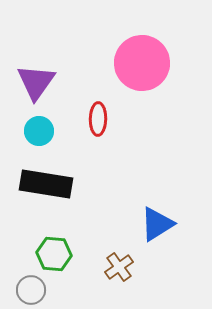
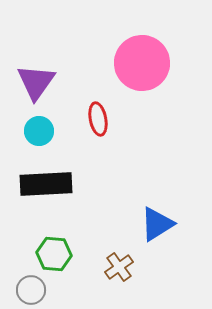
red ellipse: rotated 12 degrees counterclockwise
black rectangle: rotated 12 degrees counterclockwise
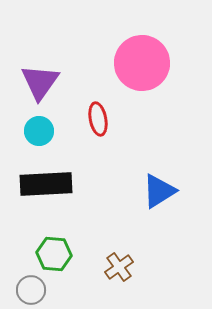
purple triangle: moved 4 px right
blue triangle: moved 2 px right, 33 px up
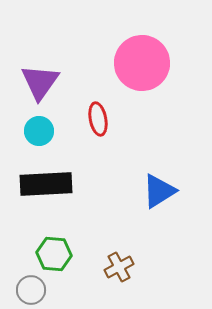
brown cross: rotated 8 degrees clockwise
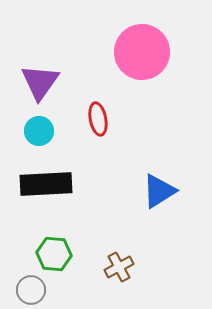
pink circle: moved 11 px up
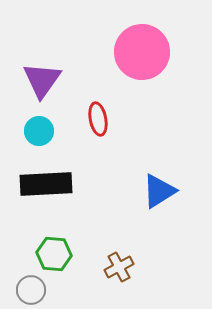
purple triangle: moved 2 px right, 2 px up
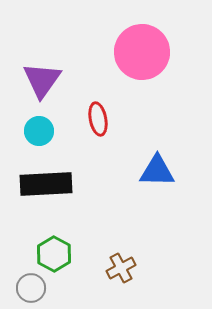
blue triangle: moved 2 px left, 20 px up; rotated 33 degrees clockwise
green hexagon: rotated 24 degrees clockwise
brown cross: moved 2 px right, 1 px down
gray circle: moved 2 px up
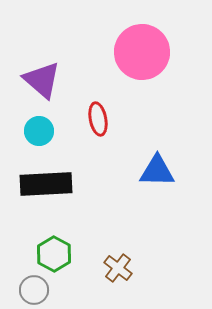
purple triangle: rotated 24 degrees counterclockwise
brown cross: moved 3 px left; rotated 24 degrees counterclockwise
gray circle: moved 3 px right, 2 px down
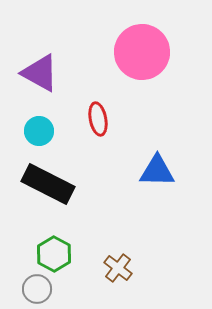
purple triangle: moved 2 px left, 7 px up; rotated 12 degrees counterclockwise
black rectangle: moved 2 px right; rotated 30 degrees clockwise
gray circle: moved 3 px right, 1 px up
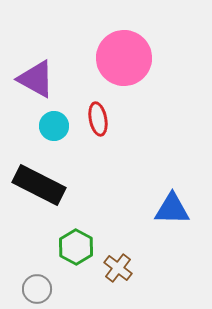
pink circle: moved 18 px left, 6 px down
purple triangle: moved 4 px left, 6 px down
cyan circle: moved 15 px right, 5 px up
blue triangle: moved 15 px right, 38 px down
black rectangle: moved 9 px left, 1 px down
green hexagon: moved 22 px right, 7 px up
